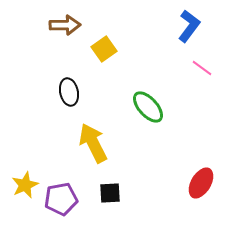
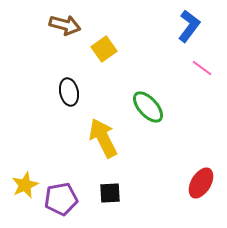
brown arrow: rotated 16 degrees clockwise
yellow arrow: moved 10 px right, 5 px up
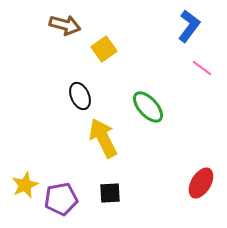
black ellipse: moved 11 px right, 4 px down; rotated 12 degrees counterclockwise
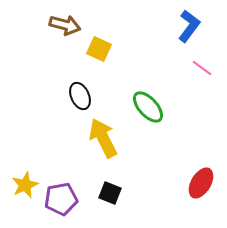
yellow square: moved 5 px left; rotated 30 degrees counterclockwise
black square: rotated 25 degrees clockwise
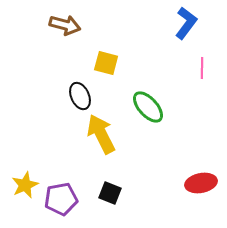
blue L-shape: moved 3 px left, 3 px up
yellow square: moved 7 px right, 14 px down; rotated 10 degrees counterclockwise
pink line: rotated 55 degrees clockwise
yellow arrow: moved 2 px left, 4 px up
red ellipse: rotated 48 degrees clockwise
